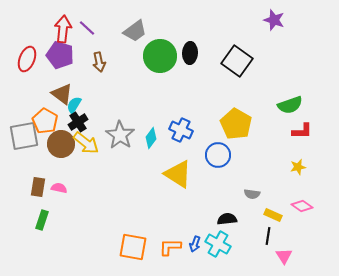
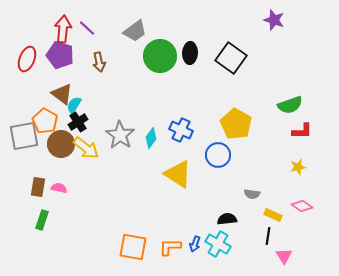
black square: moved 6 px left, 3 px up
yellow arrow: moved 5 px down
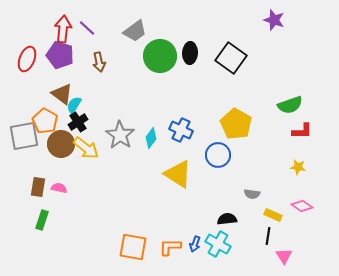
yellow star: rotated 21 degrees clockwise
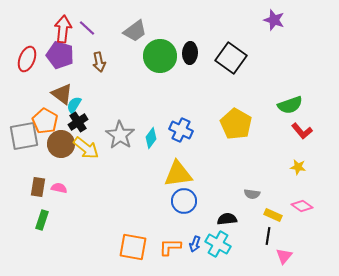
red L-shape: rotated 50 degrees clockwise
blue circle: moved 34 px left, 46 px down
yellow triangle: rotated 40 degrees counterclockwise
pink triangle: rotated 12 degrees clockwise
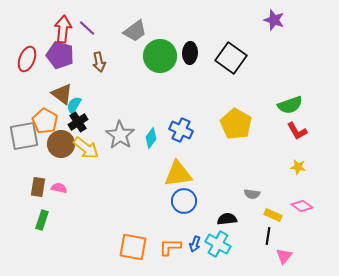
red L-shape: moved 5 px left; rotated 10 degrees clockwise
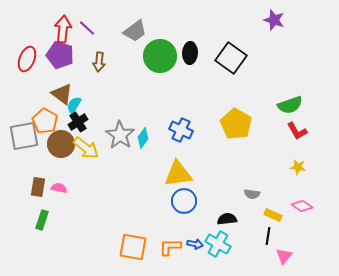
brown arrow: rotated 18 degrees clockwise
cyan diamond: moved 8 px left
blue arrow: rotated 98 degrees counterclockwise
